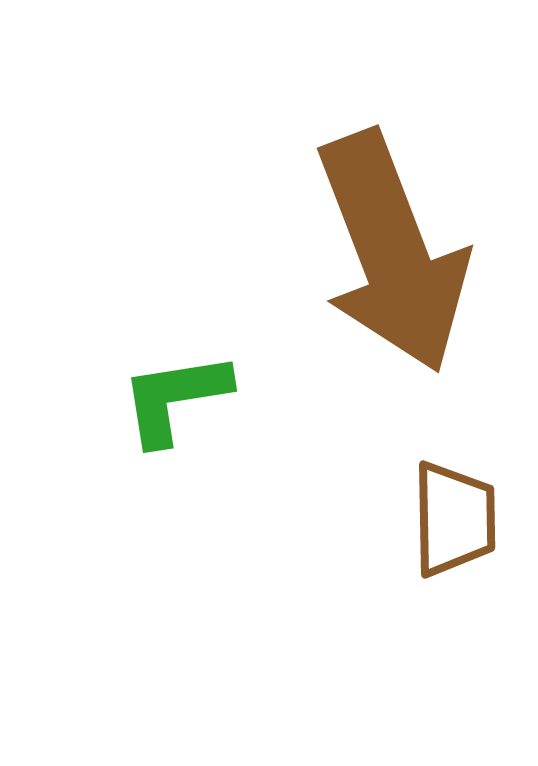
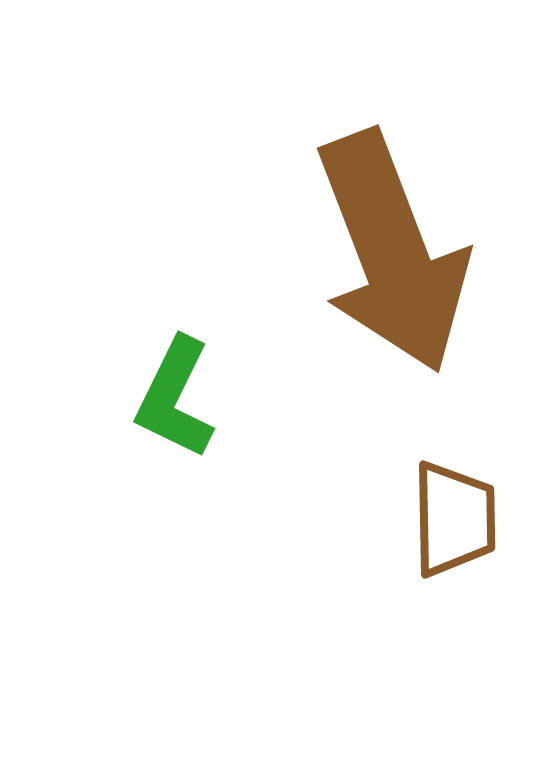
green L-shape: rotated 55 degrees counterclockwise
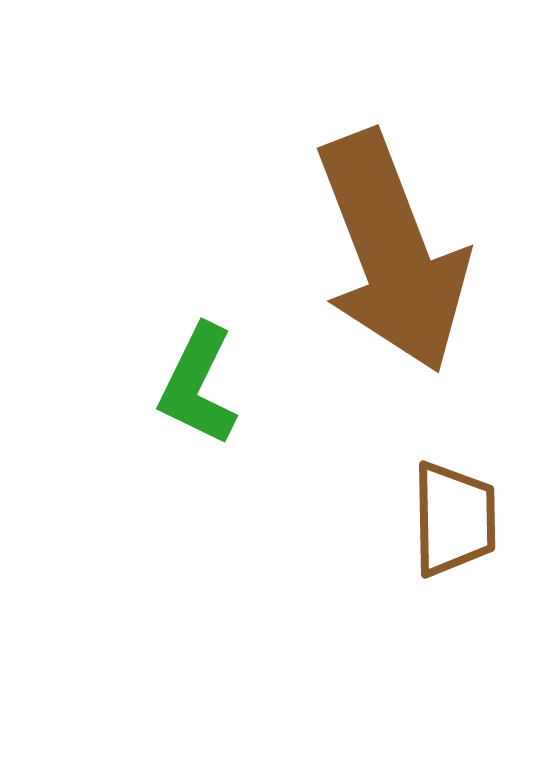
green L-shape: moved 23 px right, 13 px up
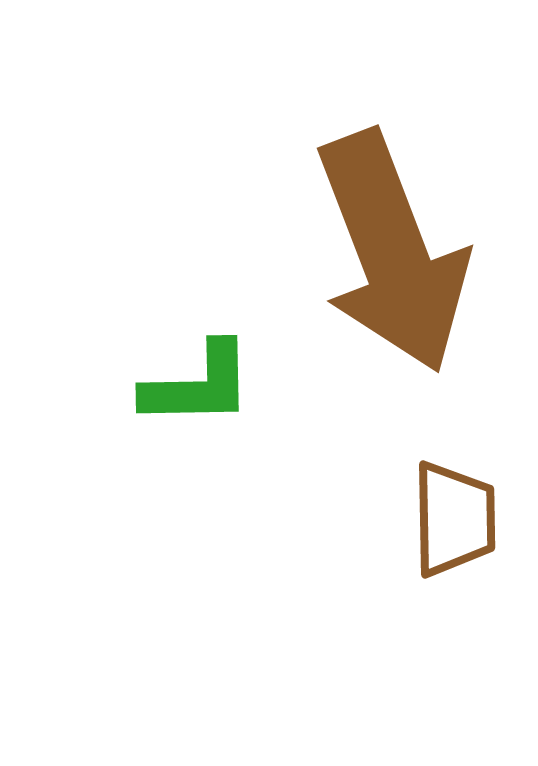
green L-shape: rotated 117 degrees counterclockwise
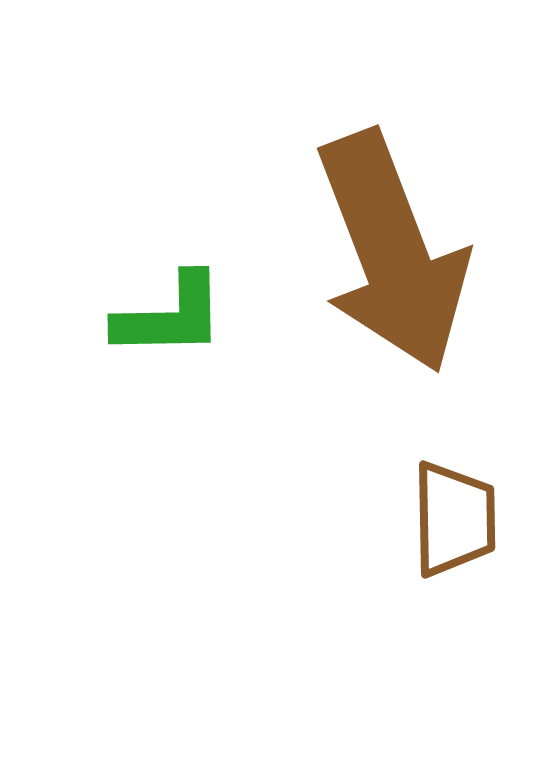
green L-shape: moved 28 px left, 69 px up
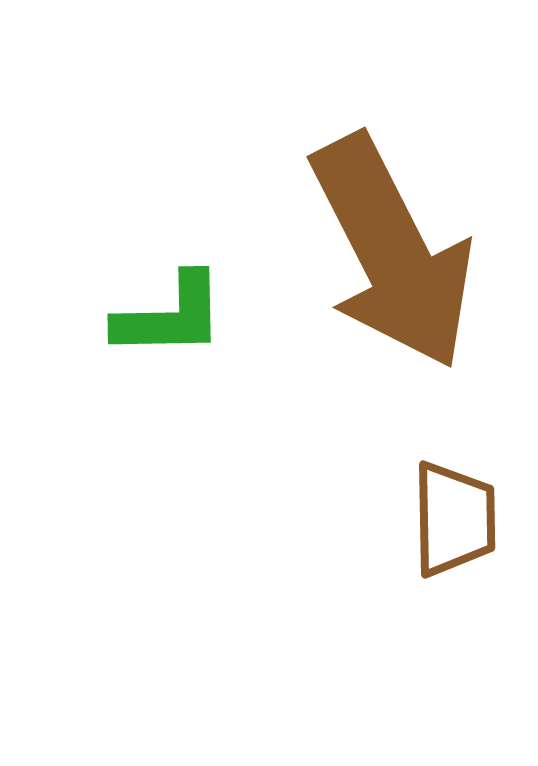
brown arrow: rotated 6 degrees counterclockwise
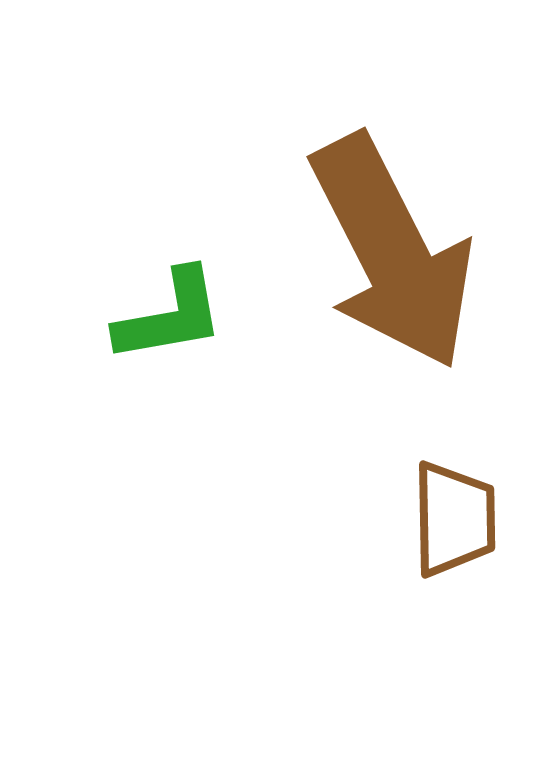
green L-shape: rotated 9 degrees counterclockwise
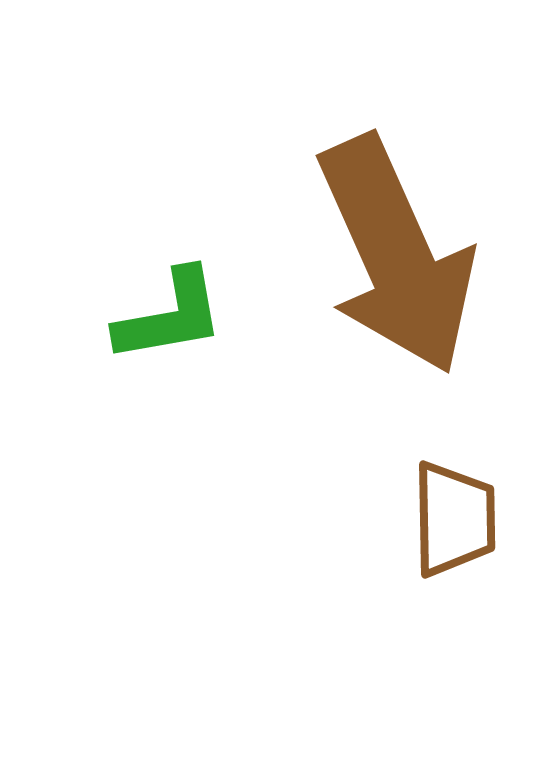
brown arrow: moved 4 px right, 3 px down; rotated 3 degrees clockwise
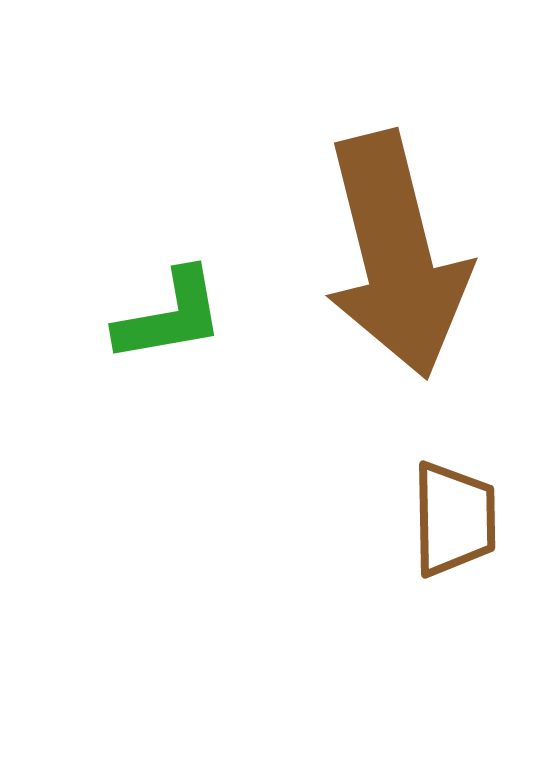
brown arrow: rotated 10 degrees clockwise
